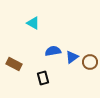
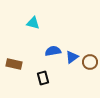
cyan triangle: rotated 16 degrees counterclockwise
brown rectangle: rotated 14 degrees counterclockwise
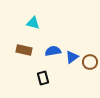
brown rectangle: moved 10 px right, 14 px up
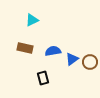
cyan triangle: moved 1 px left, 3 px up; rotated 40 degrees counterclockwise
brown rectangle: moved 1 px right, 2 px up
blue triangle: moved 2 px down
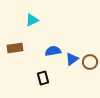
brown rectangle: moved 10 px left; rotated 21 degrees counterclockwise
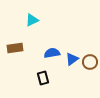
blue semicircle: moved 1 px left, 2 px down
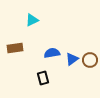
brown circle: moved 2 px up
